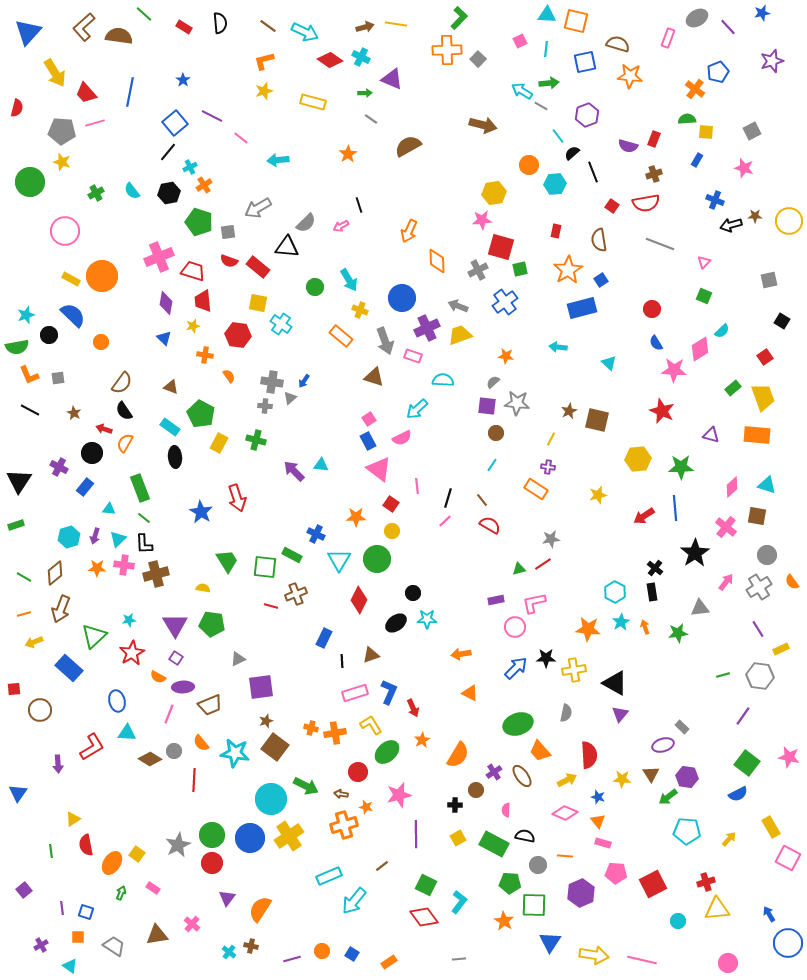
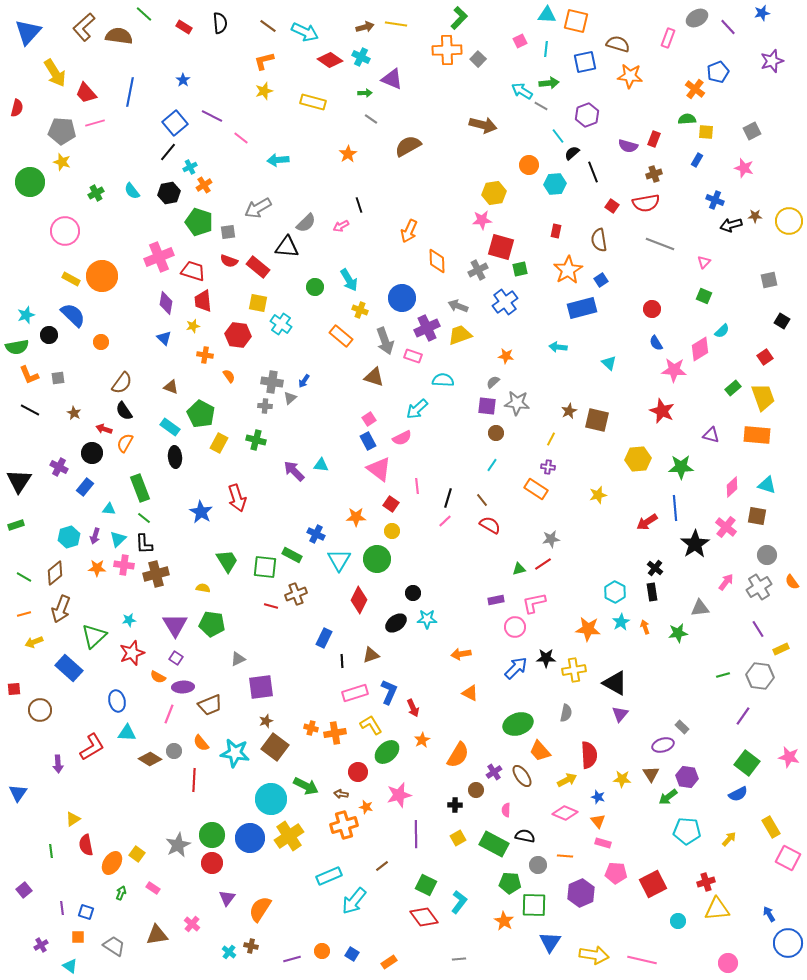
red arrow at (644, 516): moved 3 px right, 6 px down
black star at (695, 553): moved 9 px up
red star at (132, 653): rotated 10 degrees clockwise
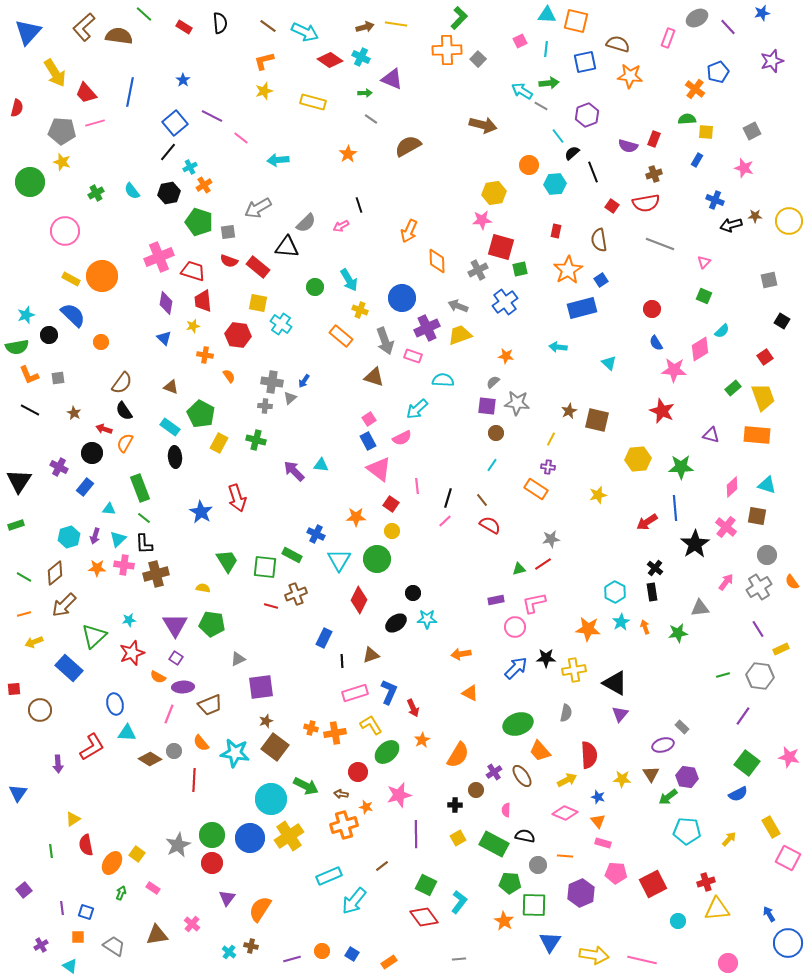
brown arrow at (61, 609): moved 3 px right, 4 px up; rotated 24 degrees clockwise
blue ellipse at (117, 701): moved 2 px left, 3 px down
